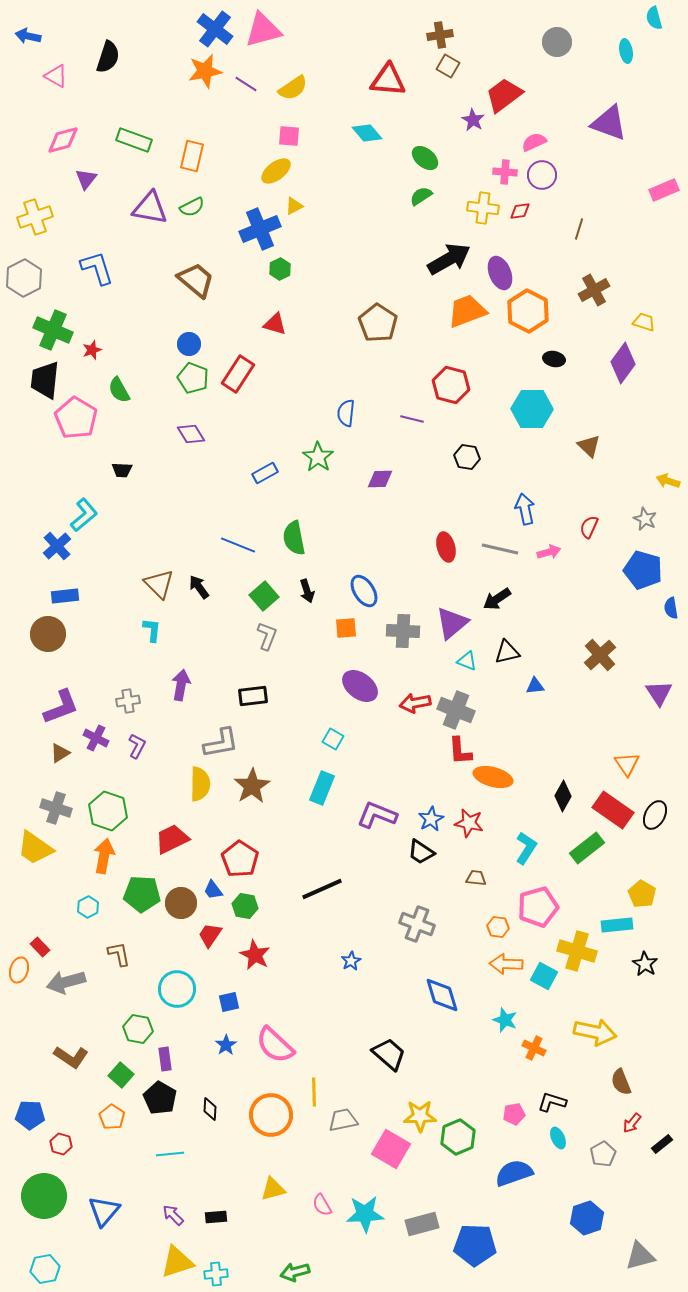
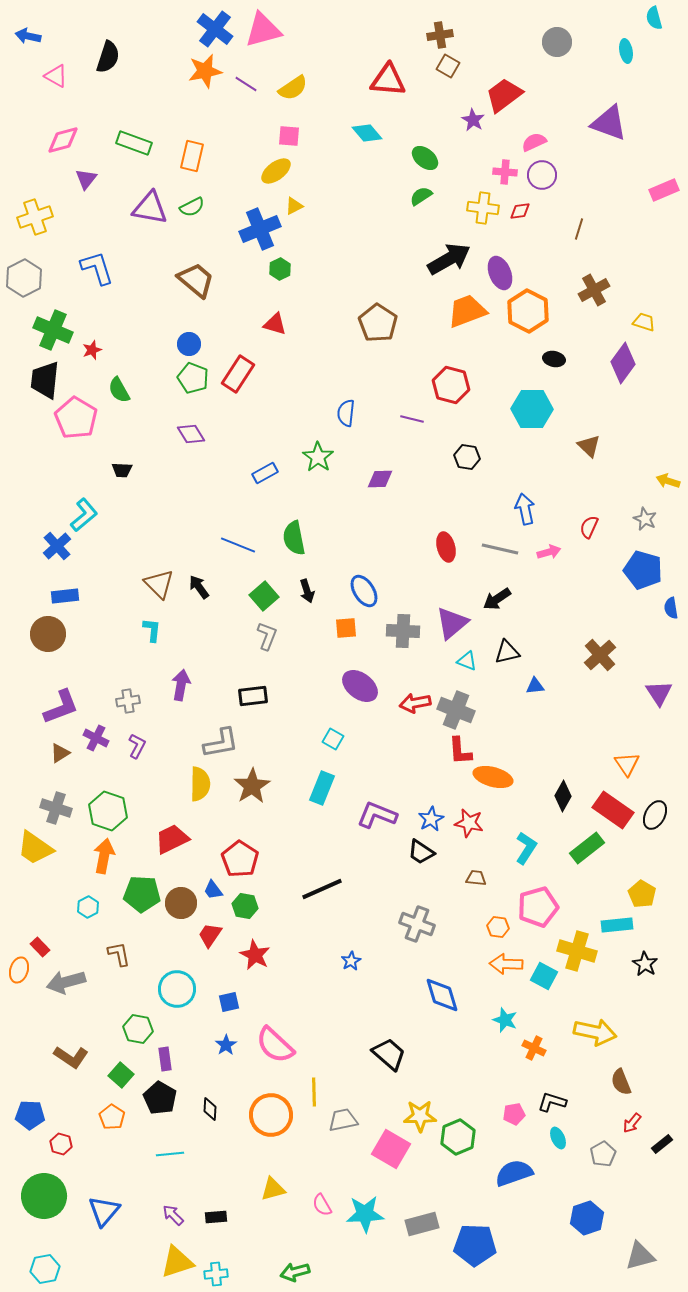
green rectangle at (134, 140): moved 3 px down
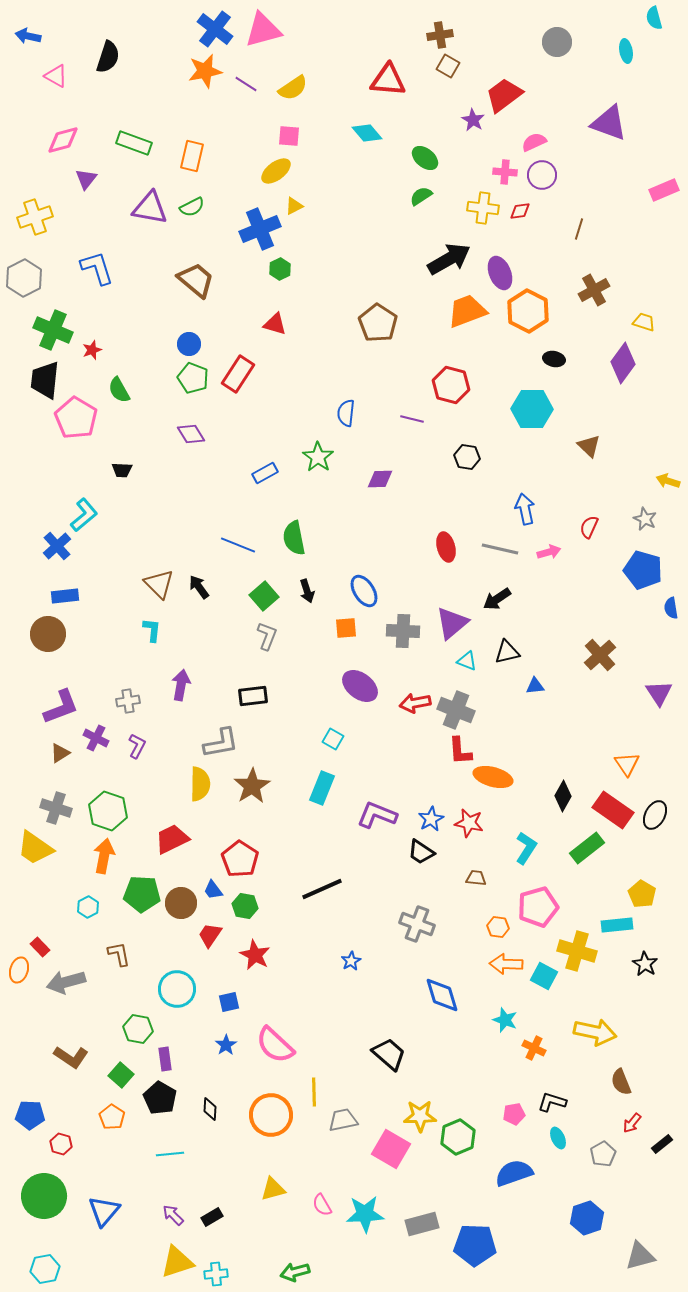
black rectangle at (216, 1217): moved 4 px left; rotated 25 degrees counterclockwise
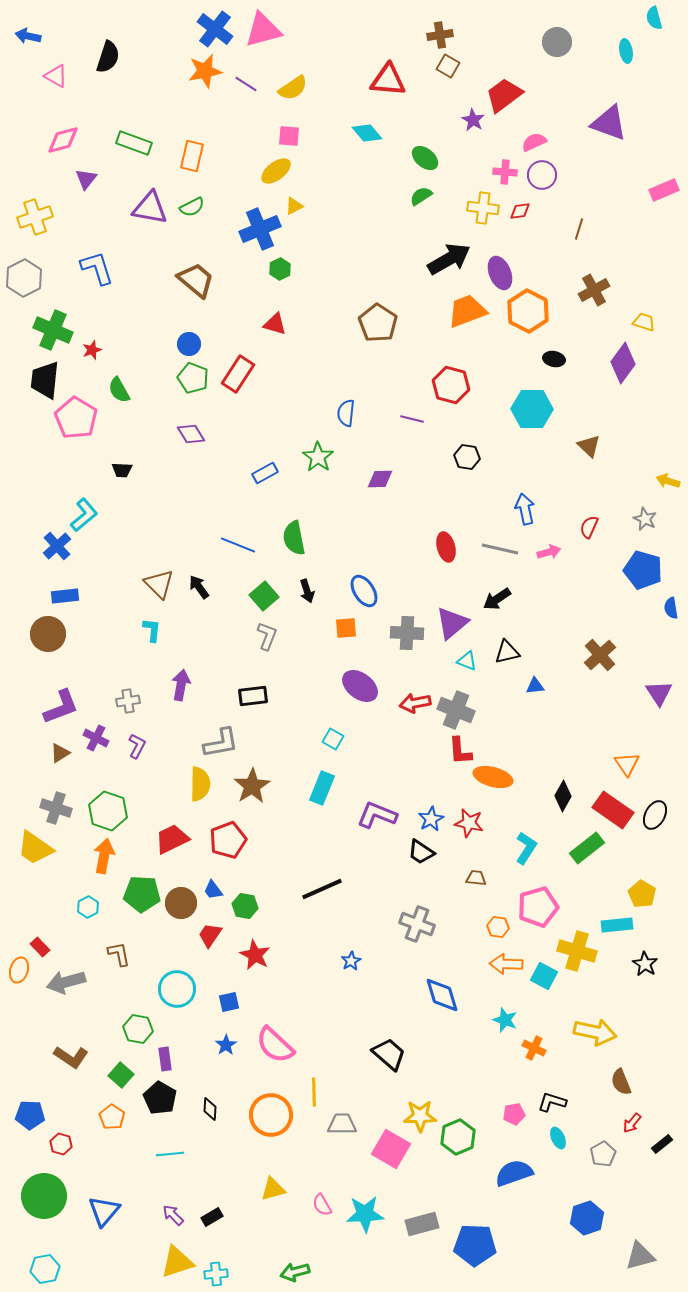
gray cross at (403, 631): moved 4 px right, 2 px down
red pentagon at (240, 859): moved 12 px left, 19 px up; rotated 18 degrees clockwise
gray trapezoid at (343, 1120): moved 1 px left, 4 px down; rotated 12 degrees clockwise
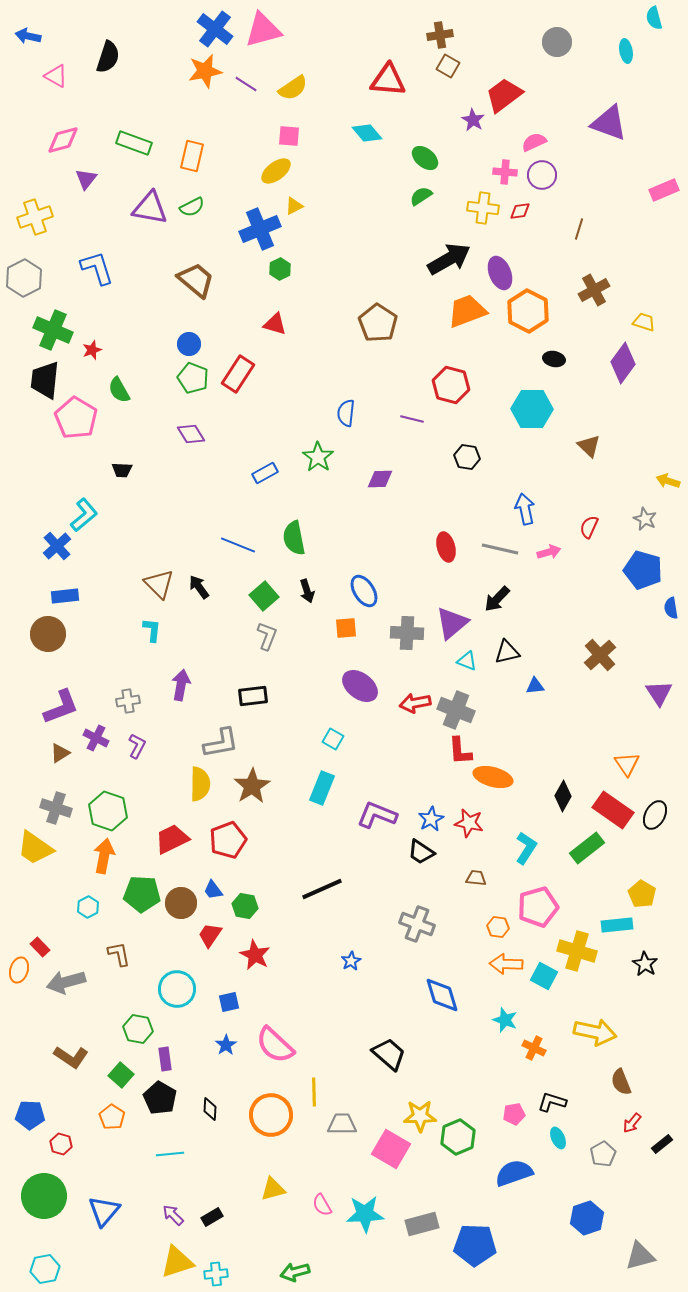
black arrow at (497, 599): rotated 12 degrees counterclockwise
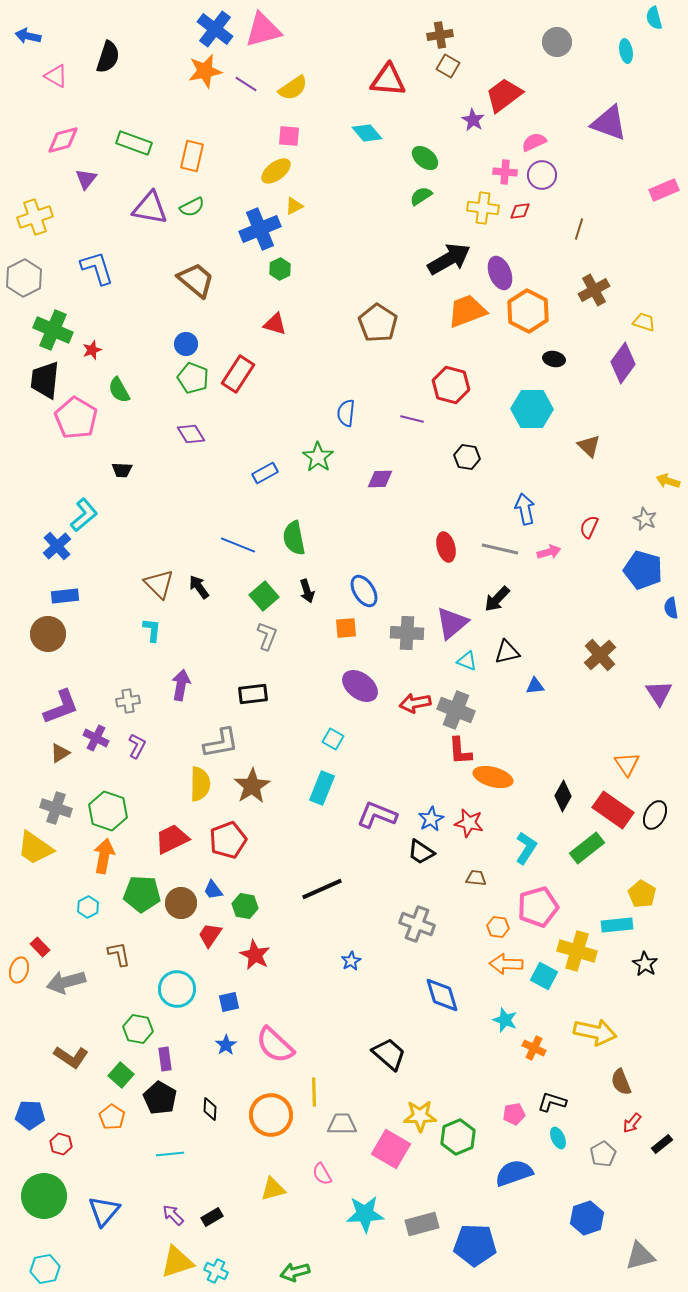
blue circle at (189, 344): moved 3 px left
black rectangle at (253, 696): moved 2 px up
pink semicircle at (322, 1205): moved 31 px up
cyan cross at (216, 1274): moved 3 px up; rotated 30 degrees clockwise
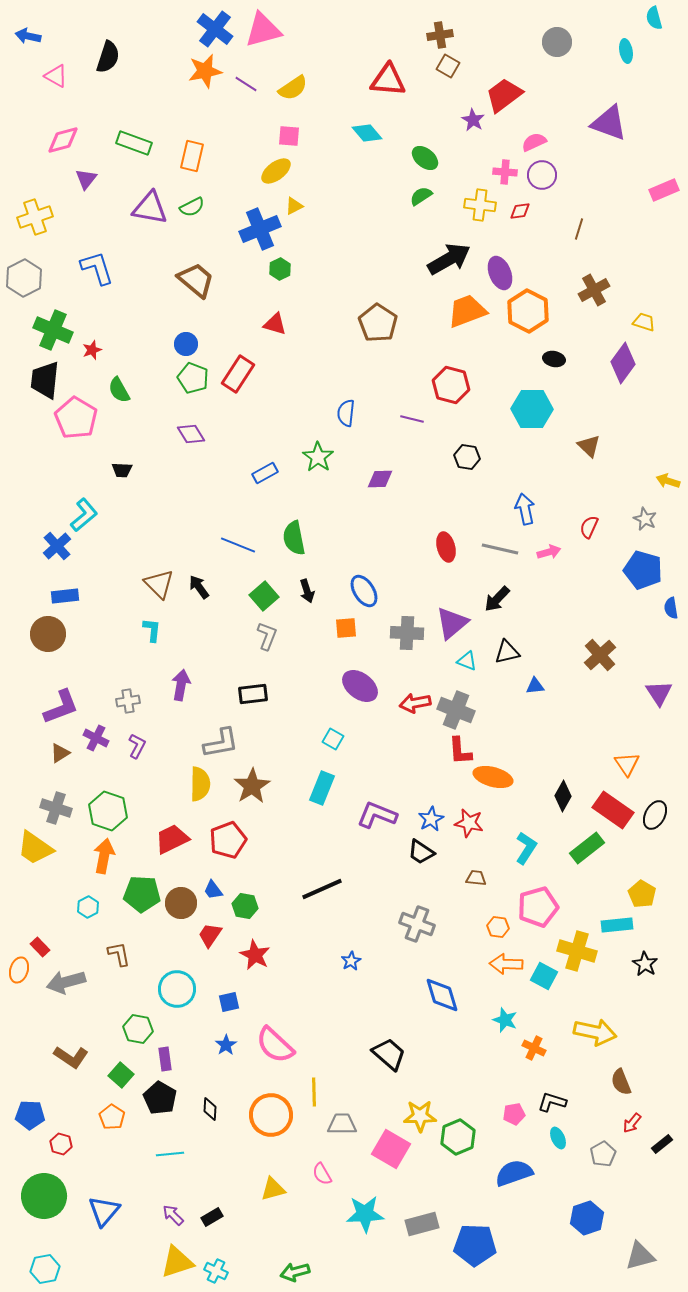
yellow cross at (483, 208): moved 3 px left, 3 px up
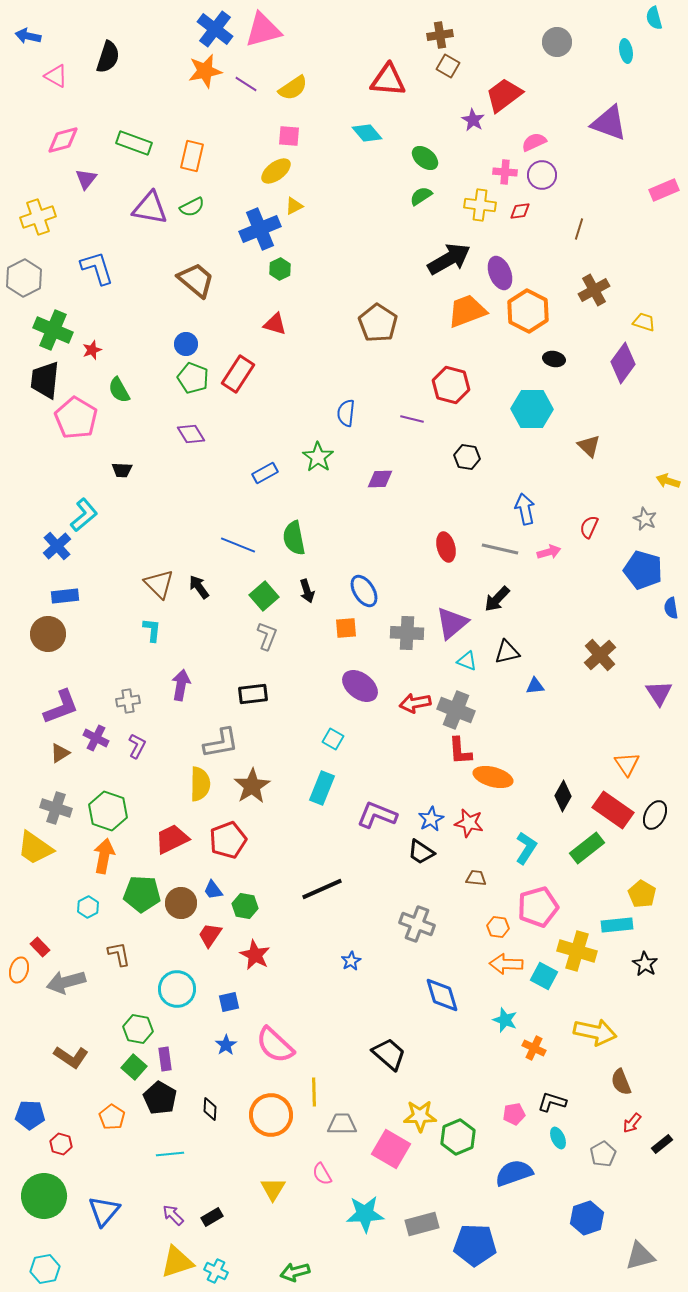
yellow cross at (35, 217): moved 3 px right
green square at (121, 1075): moved 13 px right, 8 px up
yellow triangle at (273, 1189): rotated 44 degrees counterclockwise
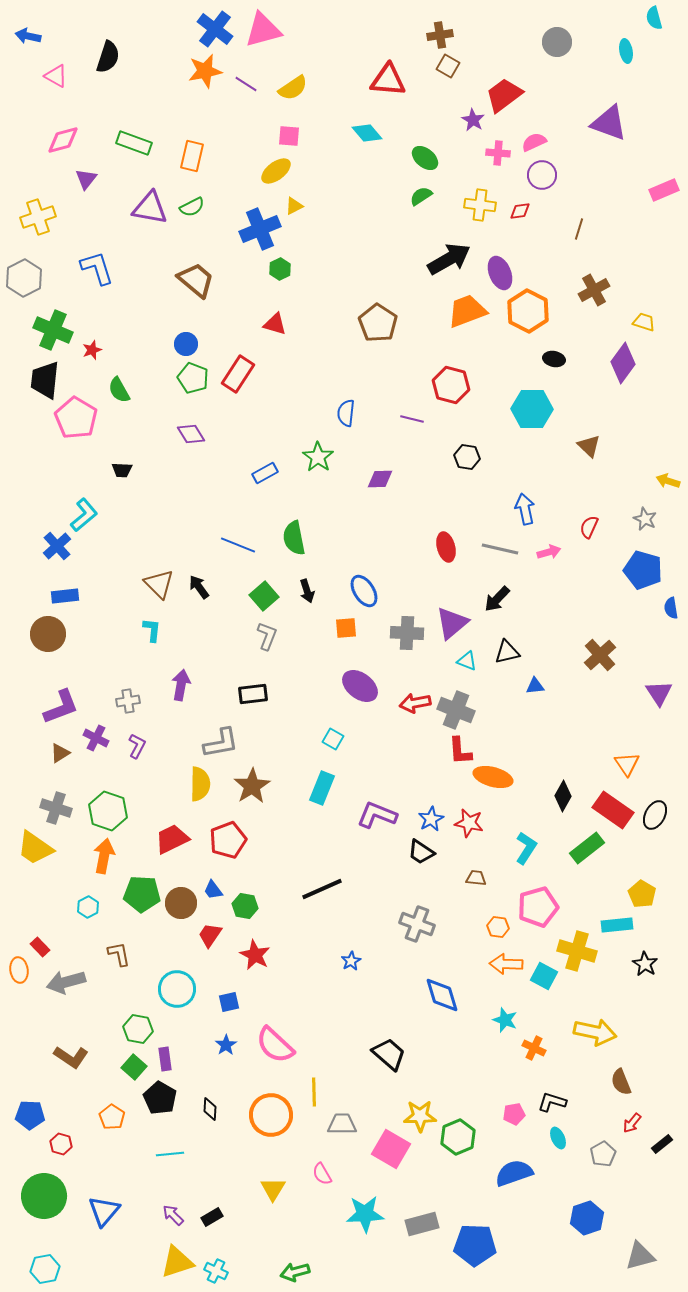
pink cross at (505, 172): moved 7 px left, 19 px up
orange ellipse at (19, 970): rotated 25 degrees counterclockwise
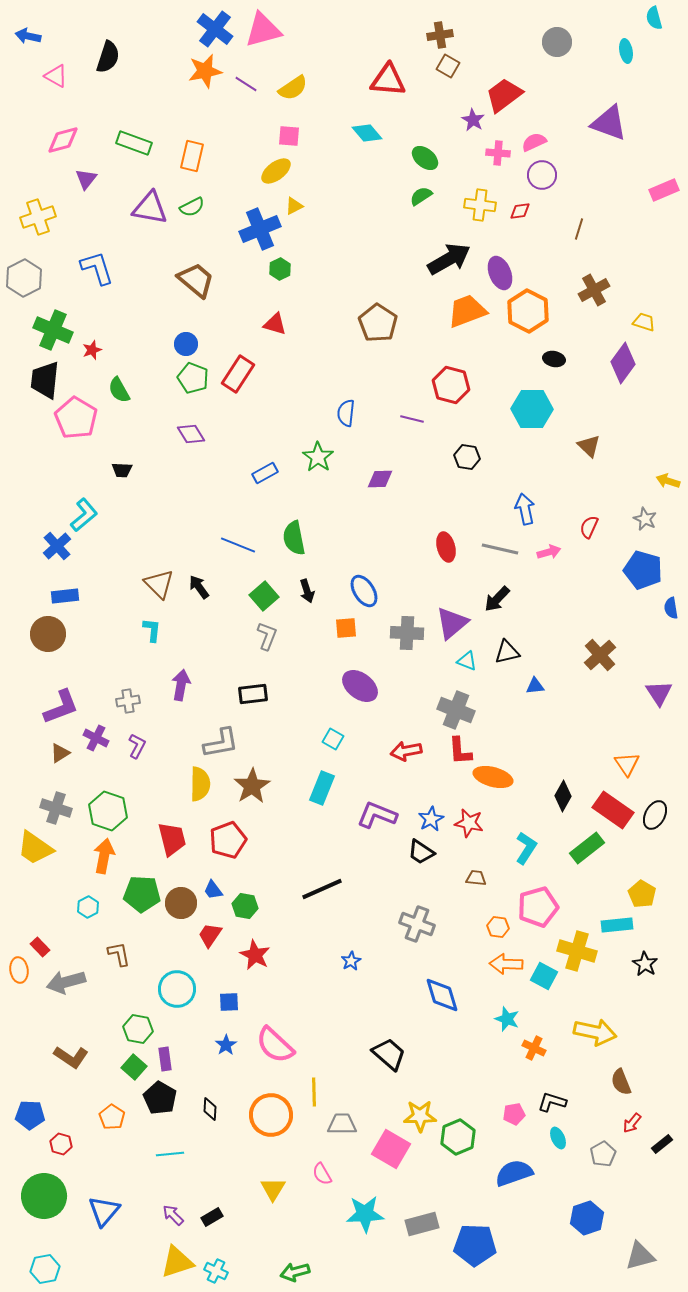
red arrow at (415, 703): moved 9 px left, 48 px down
red trapezoid at (172, 839): rotated 102 degrees clockwise
blue square at (229, 1002): rotated 10 degrees clockwise
cyan star at (505, 1020): moved 2 px right, 1 px up
